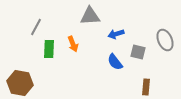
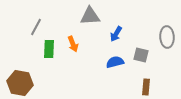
blue arrow: rotated 42 degrees counterclockwise
gray ellipse: moved 2 px right, 3 px up; rotated 20 degrees clockwise
gray square: moved 3 px right, 3 px down
blue semicircle: rotated 114 degrees clockwise
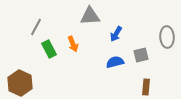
green rectangle: rotated 30 degrees counterclockwise
gray square: rotated 28 degrees counterclockwise
brown hexagon: rotated 15 degrees clockwise
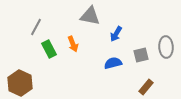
gray triangle: rotated 15 degrees clockwise
gray ellipse: moved 1 px left, 10 px down
blue semicircle: moved 2 px left, 1 px down
brown rectangle: rotated 35 degrees clockwise
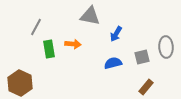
orange arrow: rotated 63 degrees counterclockwise
green rectangle: rotated 18 degrees clockwise
gray square: moved 1 px right, 2 px down
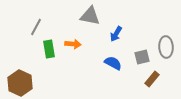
blue semicircle: rotated 42 degrees clockwise
brown rectangle: moved 6 px right, 8 px up
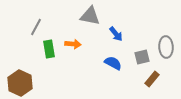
blue arrow: rotated 70 degrees counterclockwise
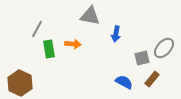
gray line: moved 1 px right, 2 px down
blue arrow: rotated 49 degrees clockwise
gray ellipse: moved 2 px left, 1 px down; rotated 45 degrees clockwise
gray square: moved 1 px down
blue semicircle: moved 11 px right, 19 px down
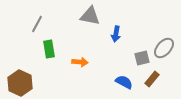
gray line: moved 5 px up
orange arrow: moved 7 px right, 18 px down
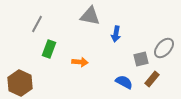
green rectangle: rotated 30 degrees clockwise
gray square: moved 1 px left, 1 px down
